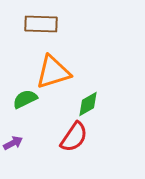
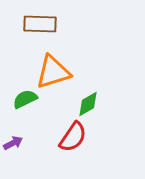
brown rectangle: moved 1 px left
red semicircle: moved 1 px left
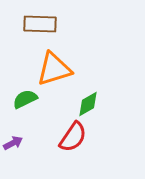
orange triangle: moved 1 px right, 3 px up
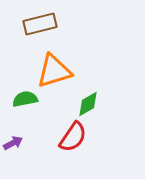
brown rectangle: rotated 16 degrees counterclockwise
orange triangle: moved 2 px down
green semicircle: rotated 15 degrees clockwise
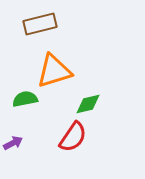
green diamond: rotated 16 degrees clockwise
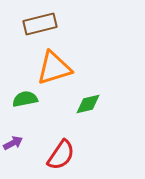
orange triangle: moved 3 px up
red semicircle: moved 12 px left, 18 px down
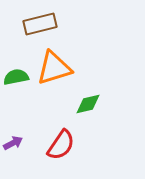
green semicircle: moved 9 px left, 22 px up
red semicircle: moved 10 px up
